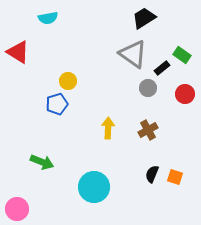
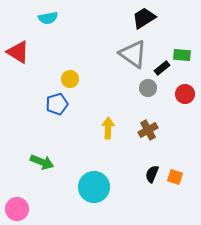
green rectangle: rotated 30 degrees counterclockwise
yellow circle: moved 2 px right, 2 px up
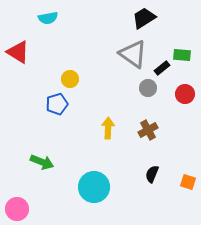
orange square: moved 13 px right, 5 px down
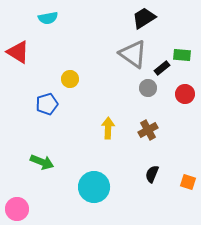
blue pentagon: moved 10 px left
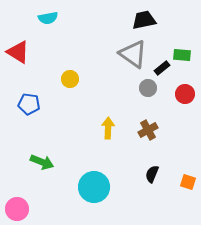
black trapezoid: moved 2 px down; rotated 20 degrees clockwise
blue pentagon: moved 18 px left; rotated 25 degrees clockwise
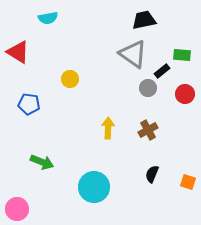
black rectangle: moved 3 px down
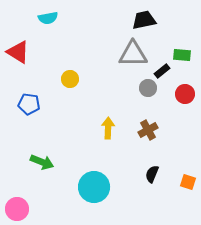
gray triangle: rotated 36 degrees counterclockwise
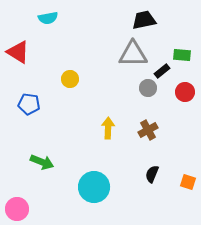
red circle: moved 2 px up
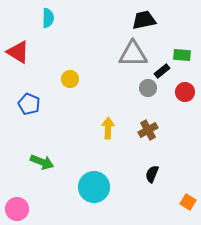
cyan semicircle: rotated 78 degrees counterclockwise
blue pentagon: rotated 15 degrees clockwise
orange square: moved 20 px down; rotated 14 degrees clockwise
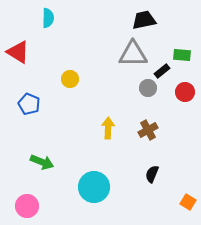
pink circle: moved 10 px right, 3 px up
